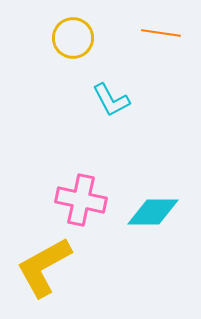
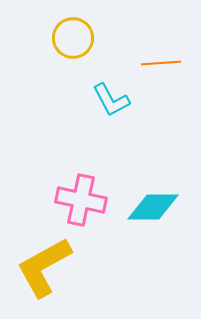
orange line: moved 30 px down; rotated 12 degrees counterclockwise
cyan diamond: moved 5 px up
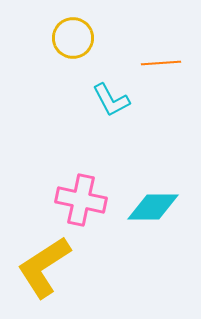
yellow L-shape: rotated 4 degrees counterclockwise
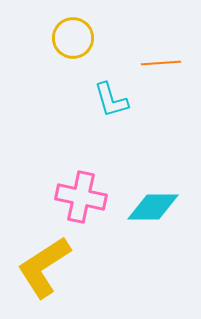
cyan L-shape: rotated 12 degrees clockwise
pink cross: moved 3 px up
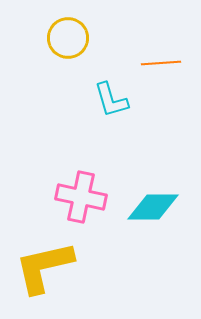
yellow circle: moved 5 px left
yellow L-shape: rotated 20 degrees clockwise
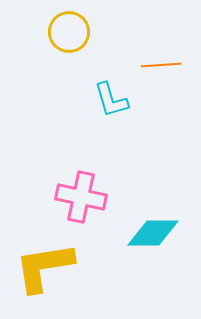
yellow circle: moved 1 px right, 6 px up
orange line: moved 2 px down
cyan diamond: moved 26 px down
yellow L-shape: rotated 4 degrees clockwise
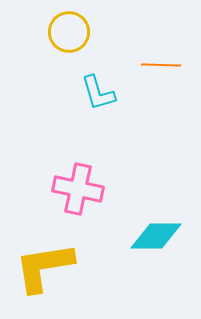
orange line: rotated 6 degrees clockwise
cyan L-shape: moved 13 px left, 7 px up
pink cross: moved 3 px left, 8 px up
cyan diamond: moved 3 px right, 3 px down
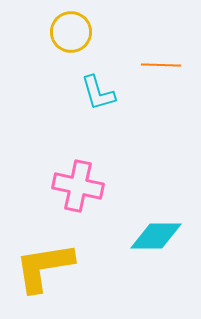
yellow circle: moved 2 px right
pink cross: moved 3 px up
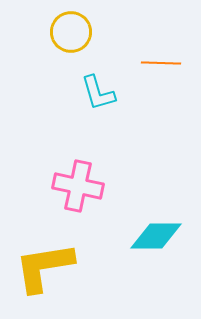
orange line: moved 2 px up
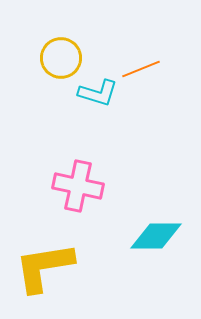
yellow circle: moved 10 px left, 26 px down
orange line: moved 20 px left, 6 px down; rotated 24 degrees counterclockwise
cyan L-shape: rotated 57 degrees counterclockwise
